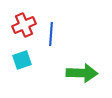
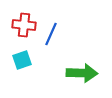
red cross: rotated 30 degrees clockwise
blue line: rotated 20 degrees clockwise
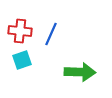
red cross: moved 4 px left, 6 px down
green arrow: moved 2 px left, 1 px up
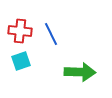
blue line: rotated 50 degrees counterclockwise
cyan square: moved 1 px left, 1 px down
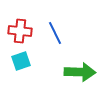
blue line: moved 4 px right, 1 px up
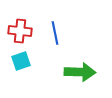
blue line: rotated 15 degrees clockwise
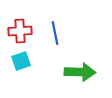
red cross: rotated 10 degrees counterclockwise
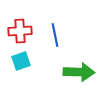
blue line: moved 2 px down
green arrow: moved 1 px left
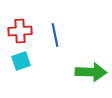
green arrow: moved 12 px right
